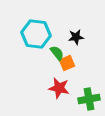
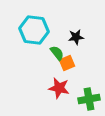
cyan hexagon: moved 2 px left, 4 px up
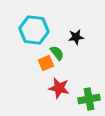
orange square: moved 21 px left
